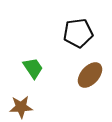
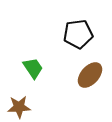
black pentagon: moved 1 px down
brown star: moved 2 px left
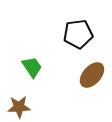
green trapezoid: moved 1 px left, 1 px up
brown ellipse: moved 2 px right
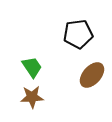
brown star: moved 13 px right, 10 px up
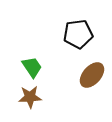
brown star: moved 2 px left
